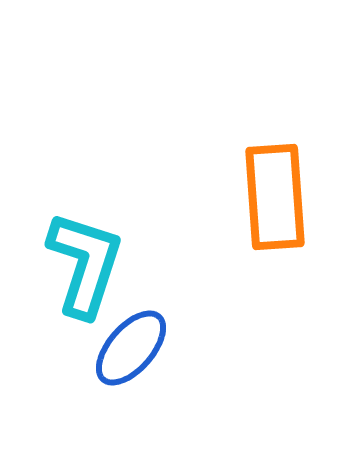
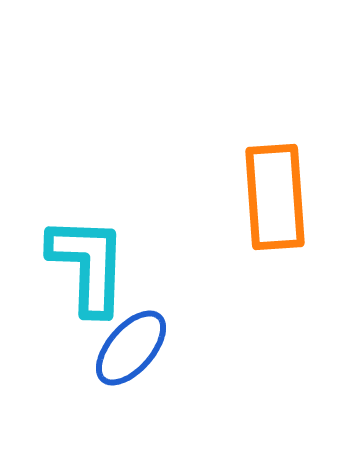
cyan L-shape: moved 3 px right, 1 px down; rotated 16 degrees counterclockwise
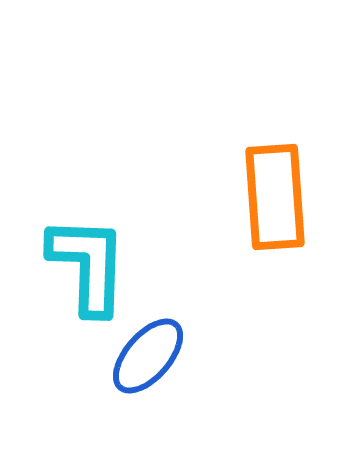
blue ellipse: moved 17 px right, 8 px down
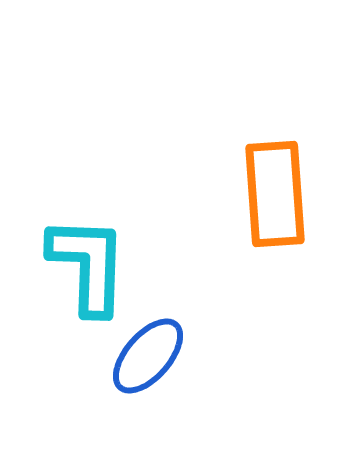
orange rectangle: moved 3 px up
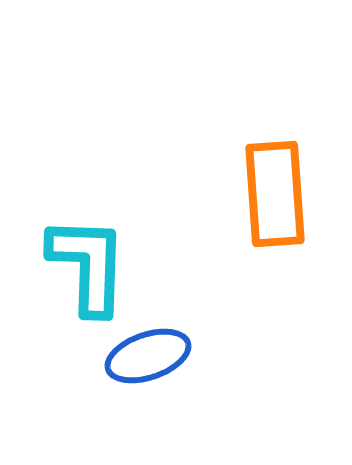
blue ellipse: rotated 30 degrees clockwise
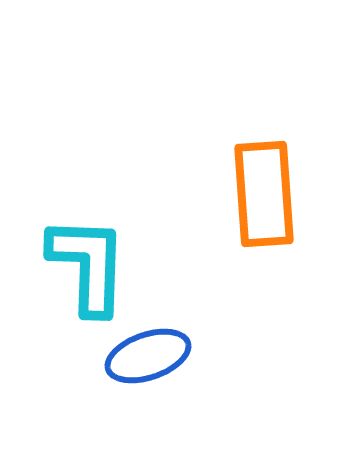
orange rectangle: moved 11 px left
